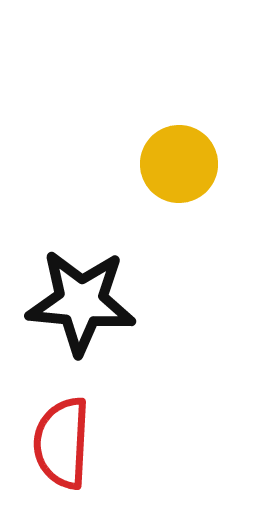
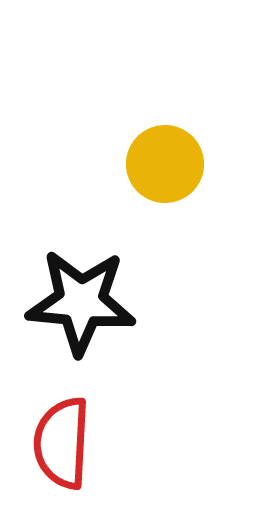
yellow circle: moved 14 px left
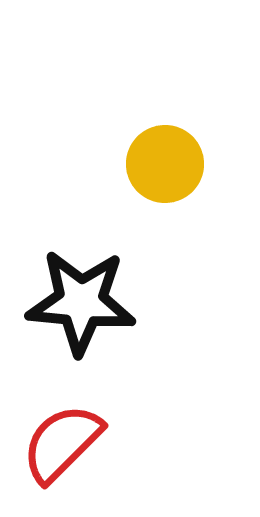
red semicircle: rotated 42 degrees clockwise
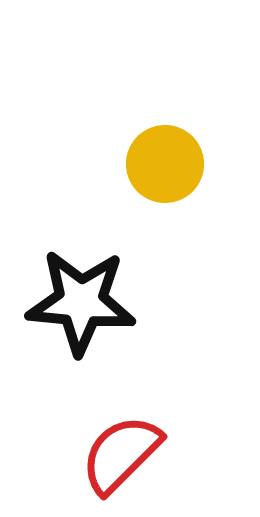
red semicircle: moved 59 px right, 11 px down
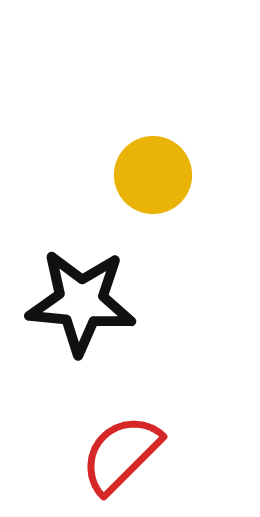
yellow circle: moved 12 px left, 11 px down
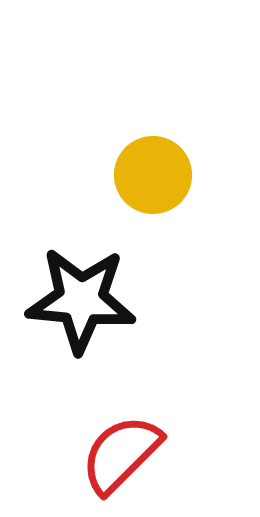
black star: moved 2 px up
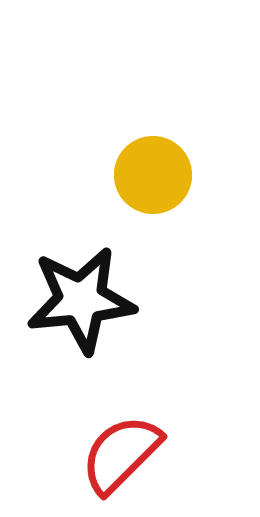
black star: rotated 11 degrees counterclockwise
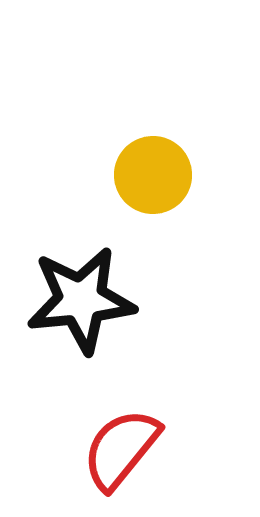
red semicircle: moved 5 px up; rotated 6 degrees counterclockwise
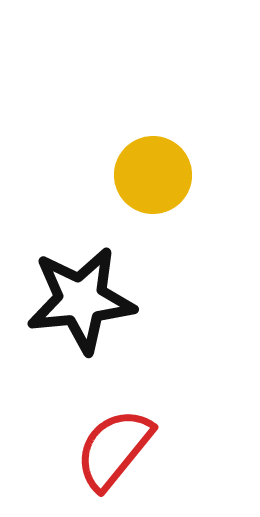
red semicircle: moved 7 px left
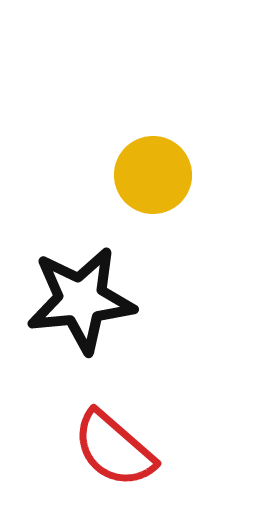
red semicircle: rotated 88 degrees counterclockwise
